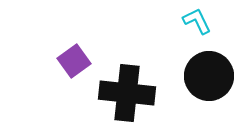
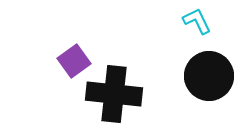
black cross: moved 13 px left, 1 px down
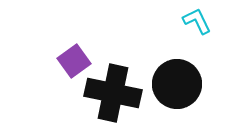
black circle: moved 32 px left, 8 px down
black cross: moved 1 px left, 1 px up; rotated 6 degrees clockwise
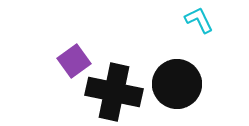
cyan L-shape: moved 2 px right, 1 px up
black cross: moved 1 px right, 1 px up
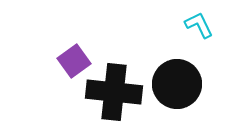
cyan L-shape: moved 5 px down
black cross: rotated 6 degrees counterclockwise
